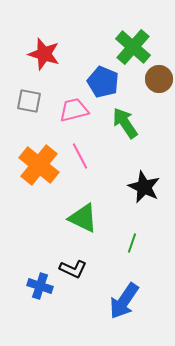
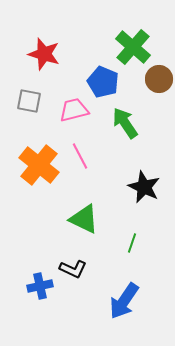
green triangle: moved 1 px right, 1 px down
blue cross: rotated 30 degrees counterclockwise
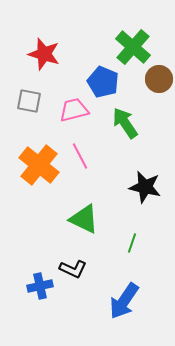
black star: moved 1 px right; rotated 12 degrees counterclockwise
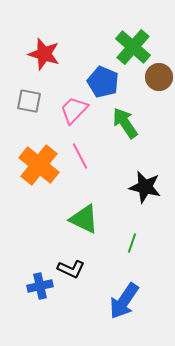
brown circle: moved 2 px up
pink trapezoid: rotated 32 degrees counterclockwise
black L-shape: moved 2 px left
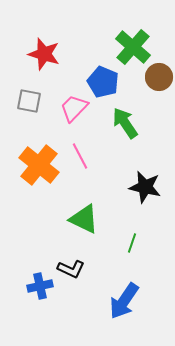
pink trapezoid: moved 2 px up
